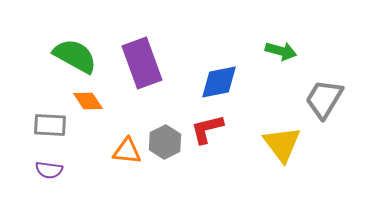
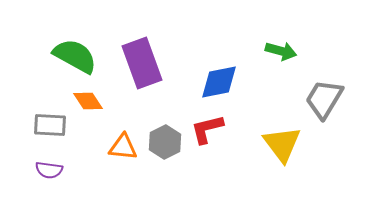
orange triangle: moved 4 px left, 4 px up
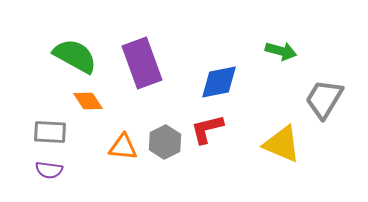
gray rectangle: moved 7 px down
yellow triangle: rotated 30 degrees counterclockwise
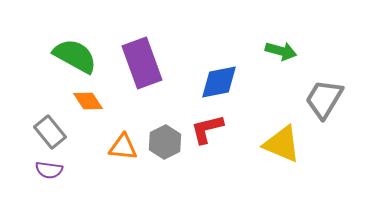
gray rectangle: rotated 48 degrees clockwise
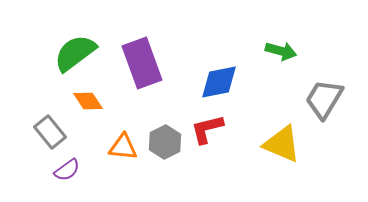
green semicircle: moved 3 px up; rotated 66 degrees counterclockwise
purple semicircle: moved 18 px right; rotated 44 degrees counterclockwise
